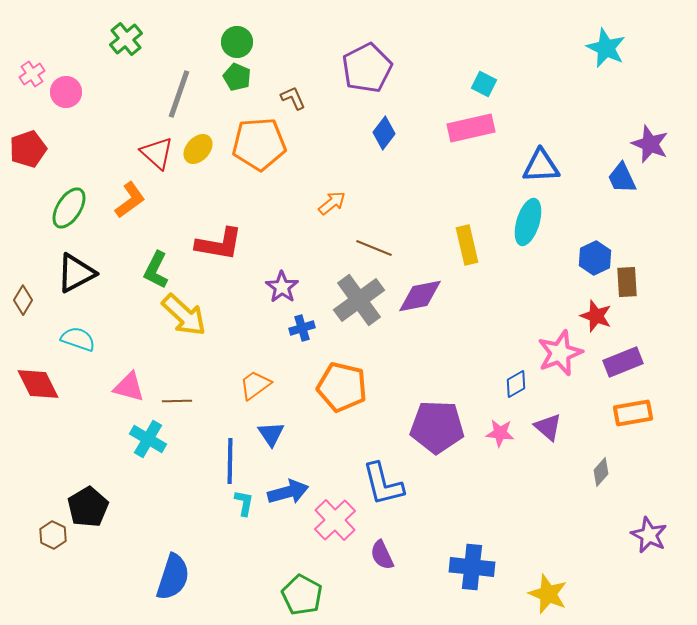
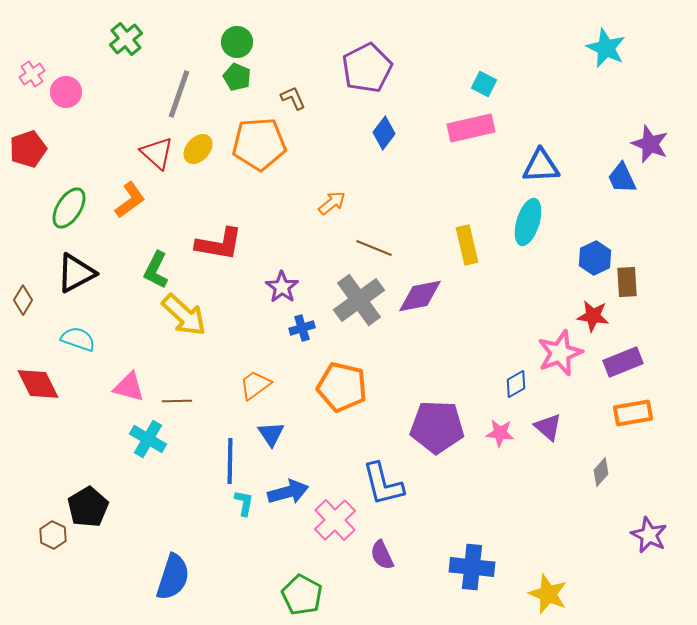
red star at (596, 316): moved 3 px left; rotated 12 degrees counterclockwise
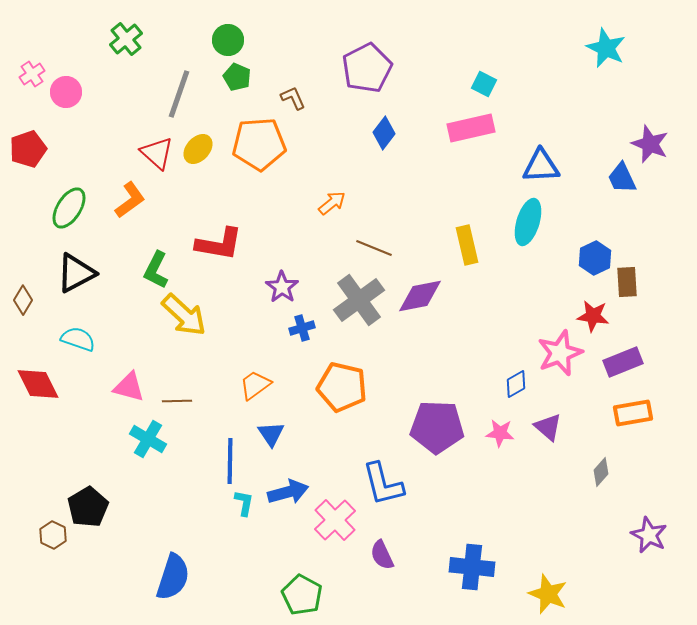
green circle at (237, 42): moved 9 px left, 2 px up
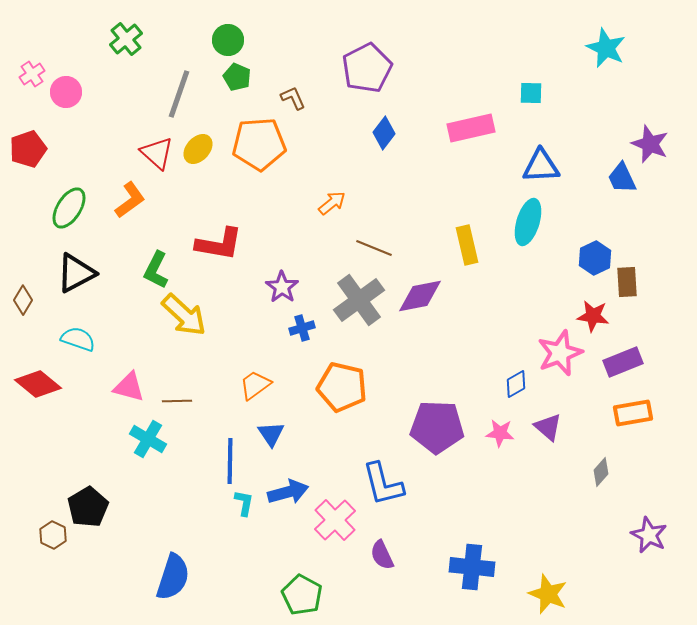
cyan square at (484, 84): moved 47 px right, 9 px down; rotated 25 degrees counterclockwise
red diamond at (38, 384): rotated 24 degrees counterclockwise
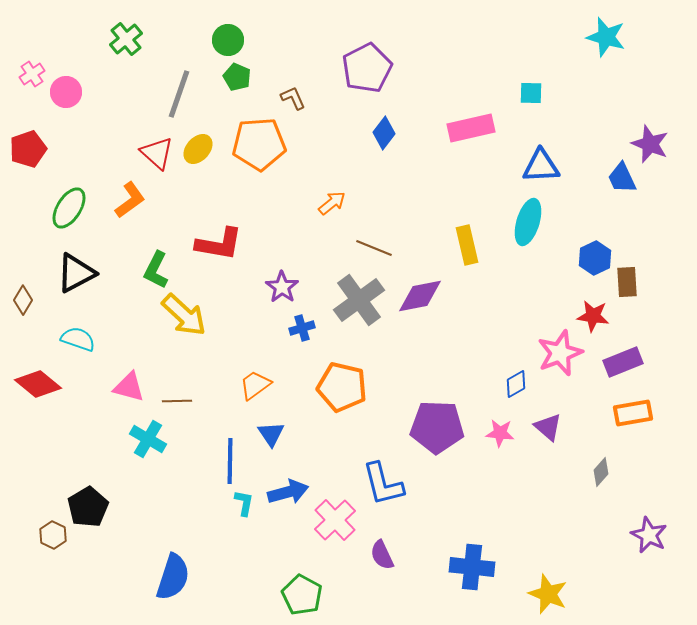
cyan star at (606, 48): moved 11 px up; rotated 9 degrees counterclockwise
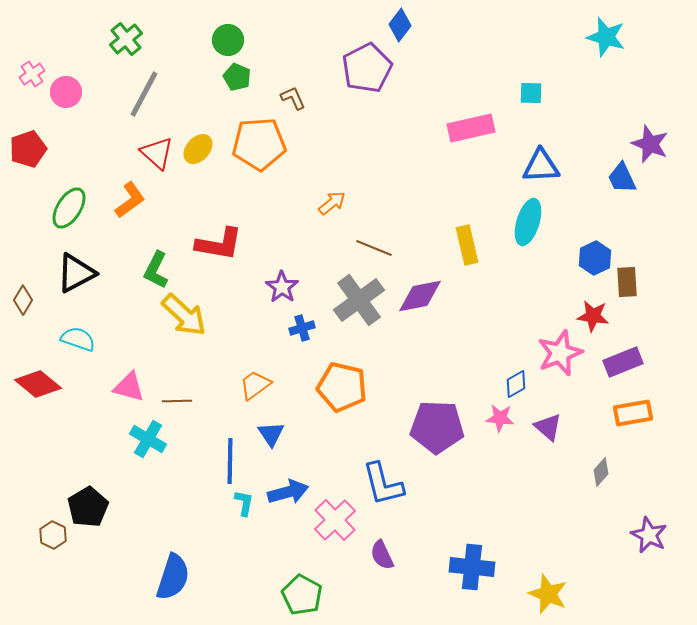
gray line at (179, 94): moved 35 px left; rotated 9 degrees clockwise
blue diamond at (384, 133): moved 16 px right, 108 px up
pink star at (500, 433): moved 15 px up
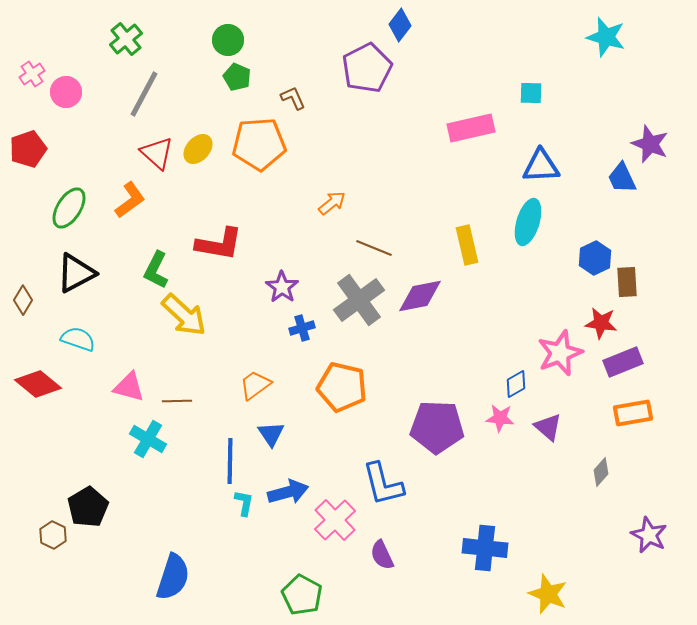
red star at (593, 316): moved 8 px right, 7 px down
blue cross at (472, 567): moved 13 px right, 19 px up
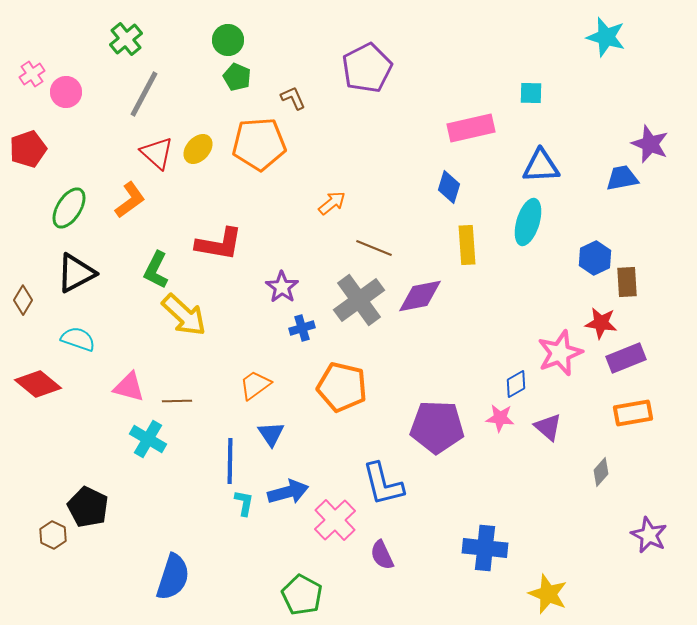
blue diamond at (400, 25): moved 49 px right, 162 px down; rotated 20 degrees counterclockwise
blue trapezoid at (622, 178): rotated 104 degrees clockwise
yellow rectangle at (467, 245): rotated 9 degrees clockwise
purple rectangle at (623, 362): moved 3 px right, 4 px up
black pentagon at (88, 507): rotated 15 degrees counterclockwise
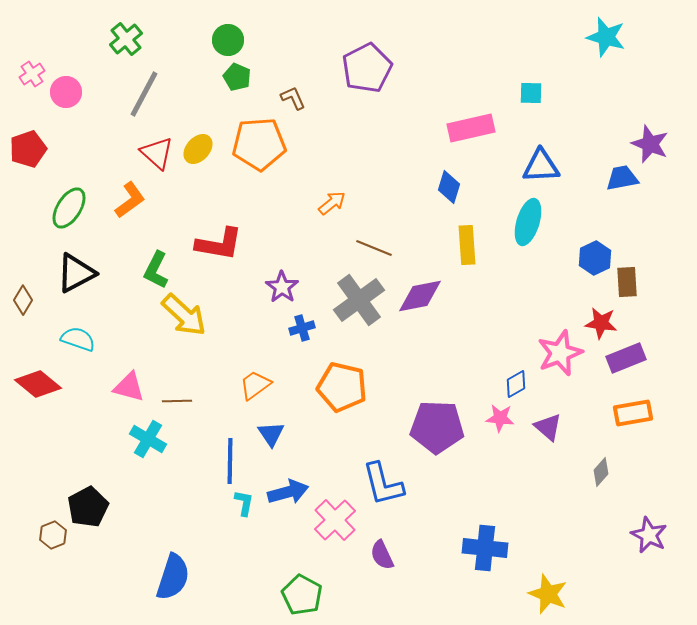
black pentagon at (88, 507): rotated 18 degrees clockwise
brown hexagon at (53, 535): rotated 12 degrees clockwise
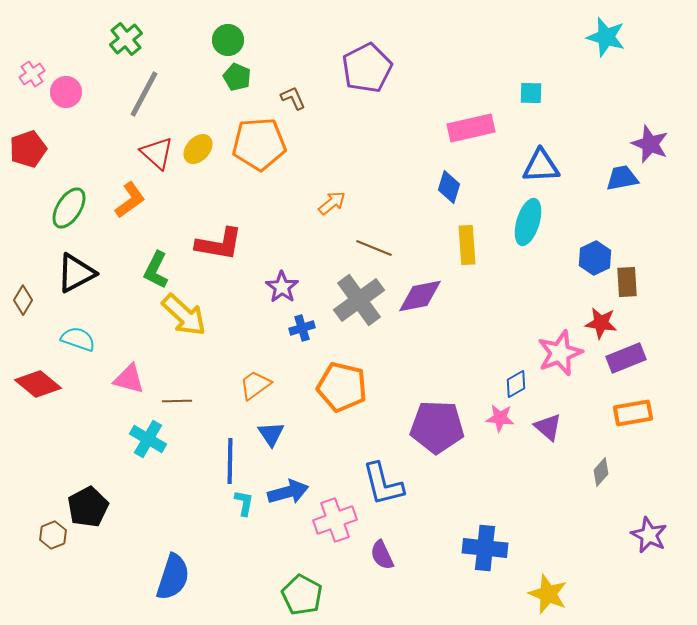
pink triangle at (129, 387): moved 8 px up
pink cross at (335, 520): rotated 24 degrees clockwise
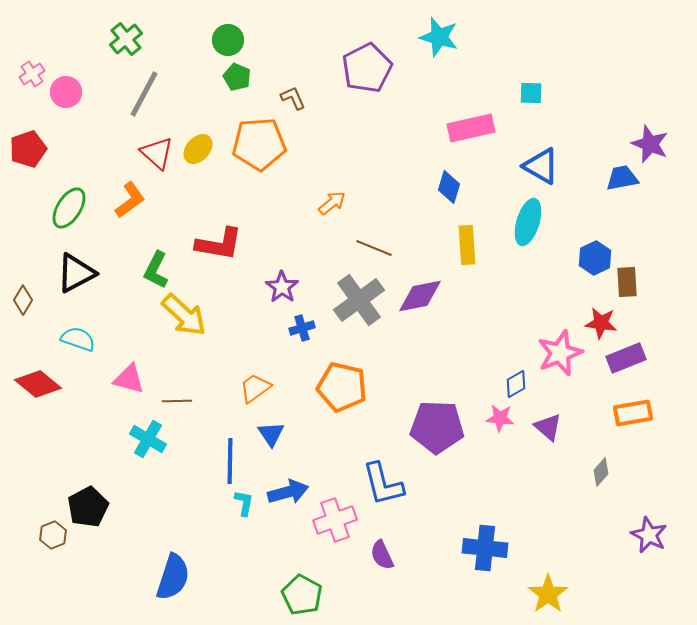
cyan star at (606, 37): moved 167 px left
blue triangle at (541, 166): rotated 33 degrees clockwise
orange trapezoid at (255, 385): moved 3 px down
yellow star at (548, 594): rotated 15 degrees clockwise
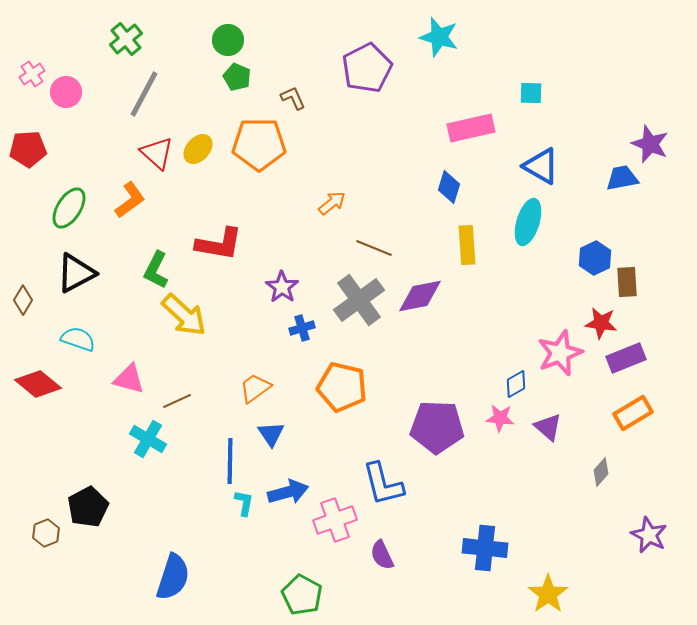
orange pentagon at (259, 144): rotated 4 degrees clockwise
red pentagon at (28, 149): rotated 15 degrees clockwise
brown line at (177, 401): rotated 24 degrees counterclockwise
orange rectangle at (633, 413): rotated 21 degrees counterclockwise
brown hexagon at (53, 535): moved 7 px left, 2 px up
